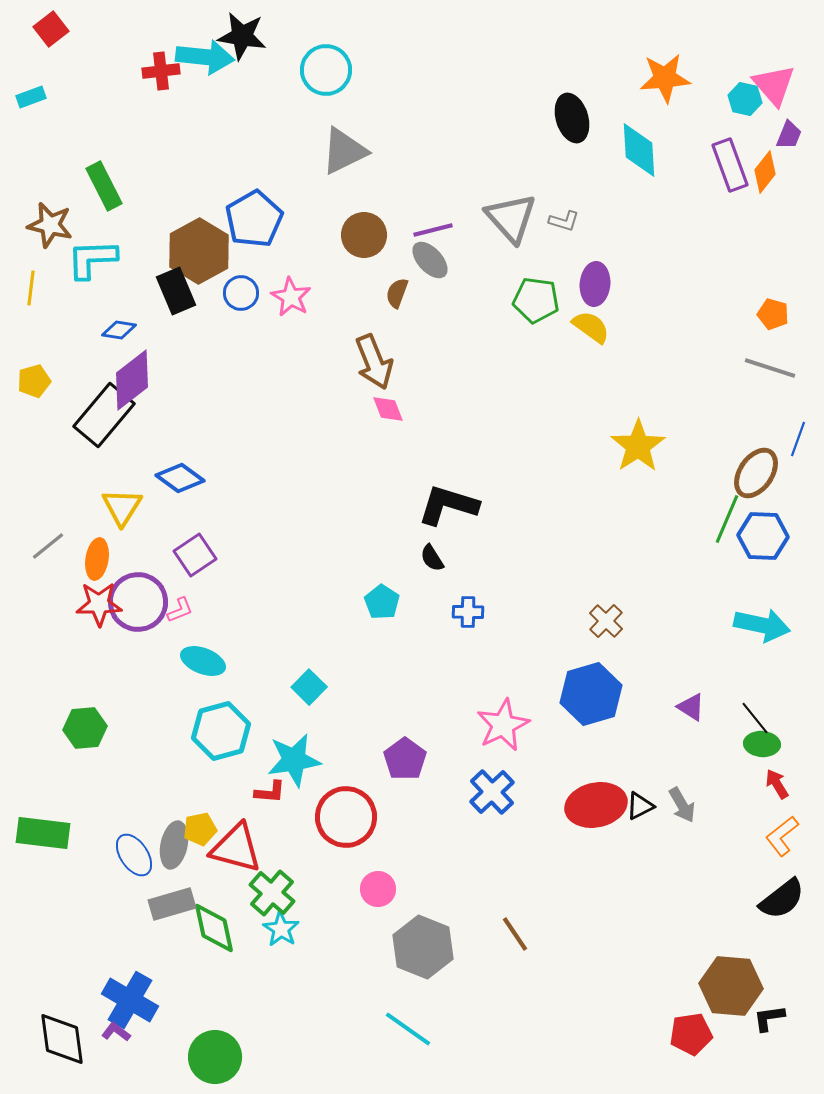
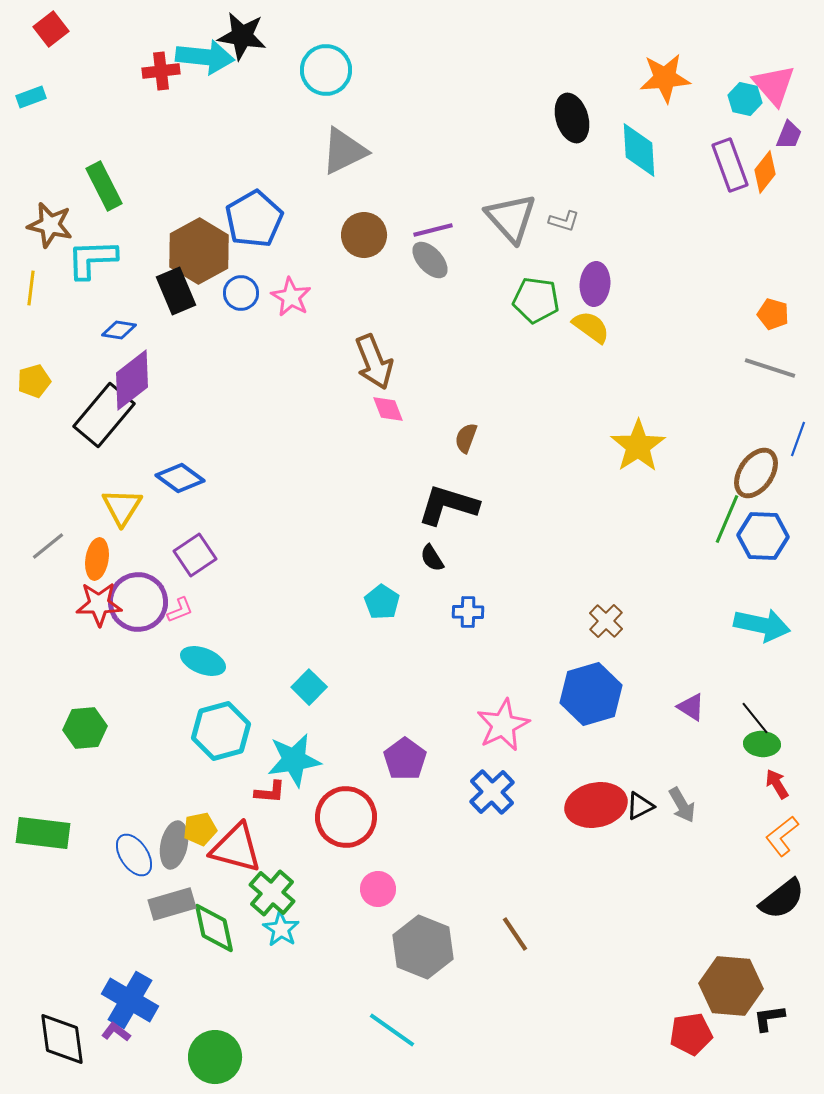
brown semicircle at (397, 293): moved 69 px right, 145 px down
cyan line at (408, 1029): moved 16 px left, 1 px down
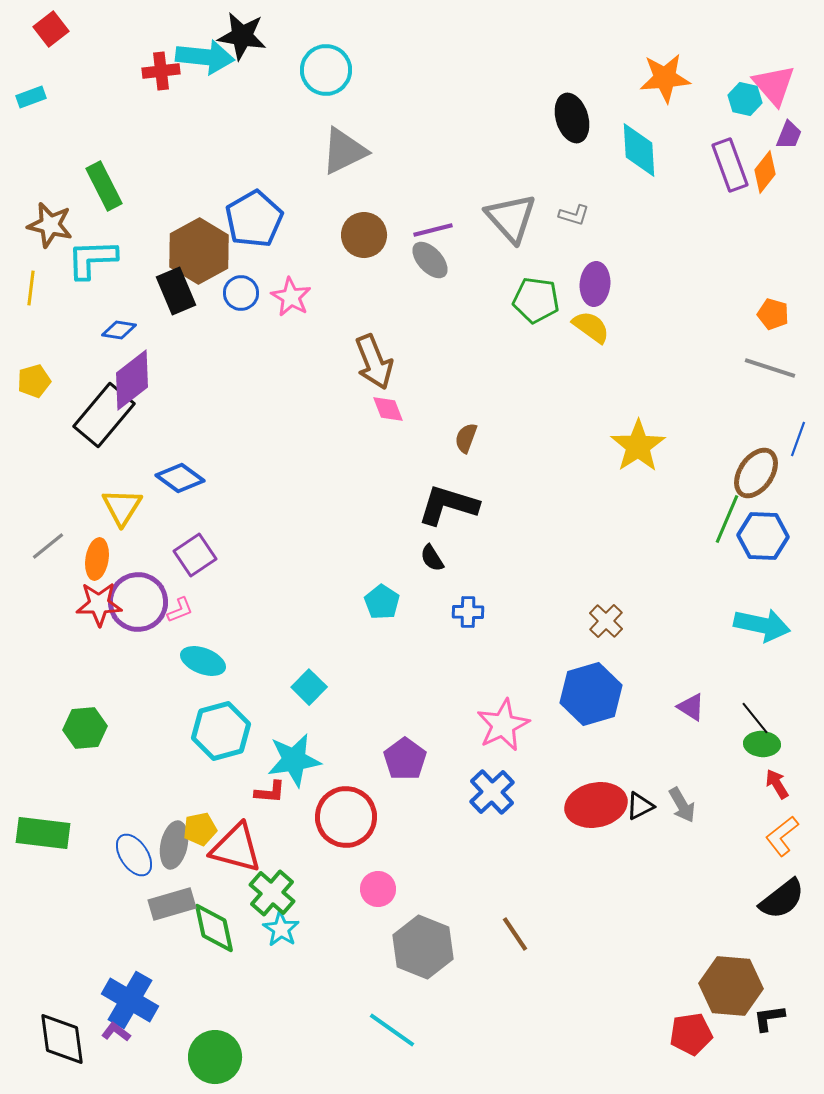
gray L-shape at (564, 221): moved 10 px right, 6 px up
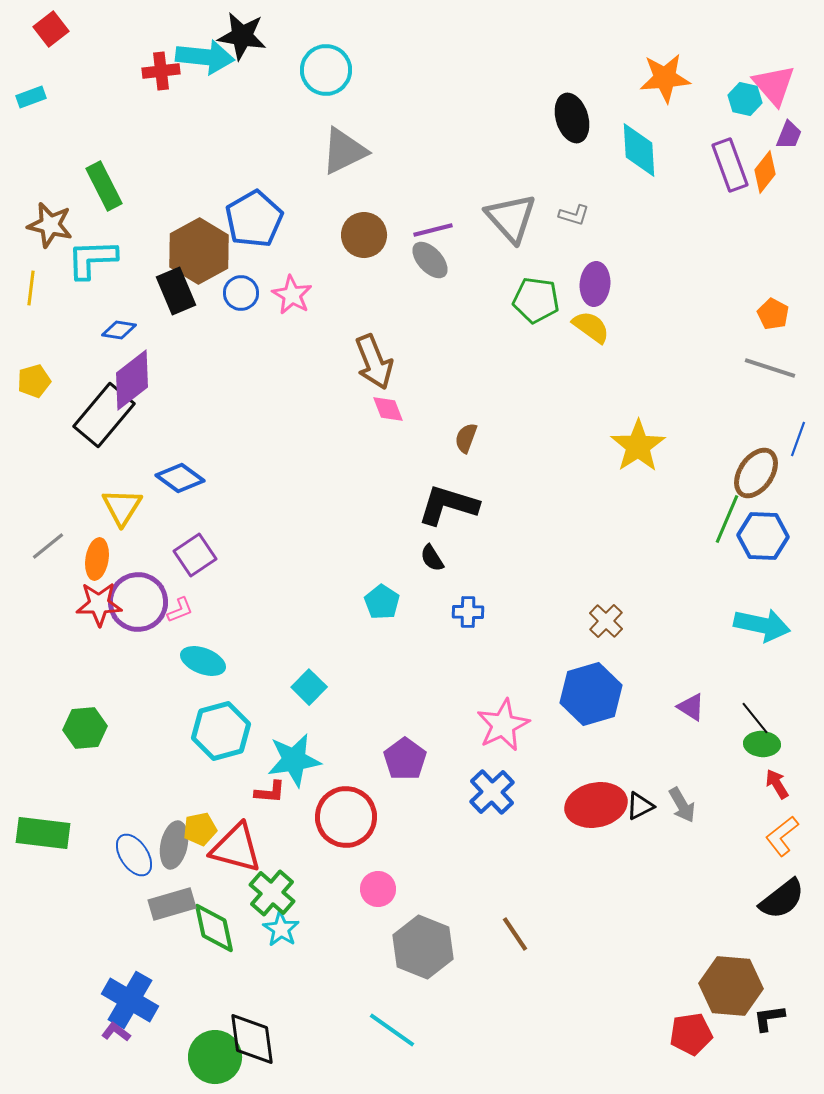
pink star at (291, 297): moved 1 px right, 2 px up
orange pentagon at (773, 314): rotated 12 degrees clockwise
black diamond at (62, 1039): moved 190 px right
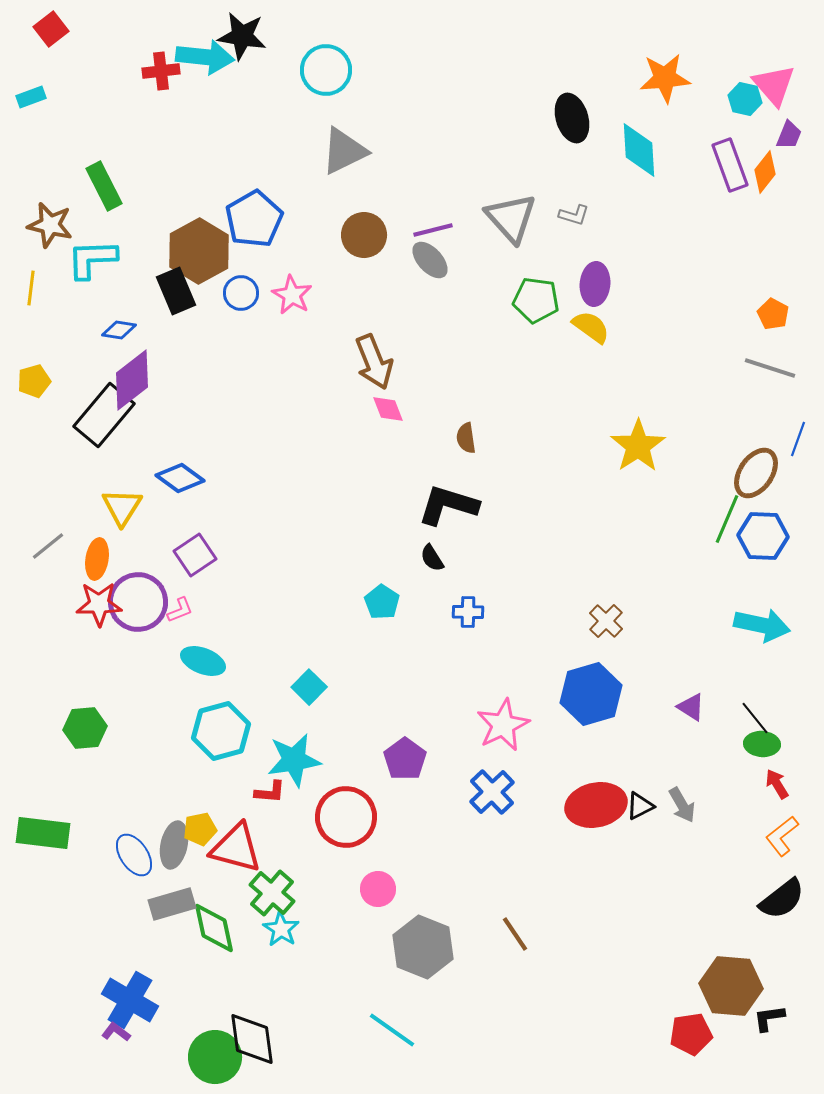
brown semicircle at (466, 438): rotated 28 degrees counterclockwise
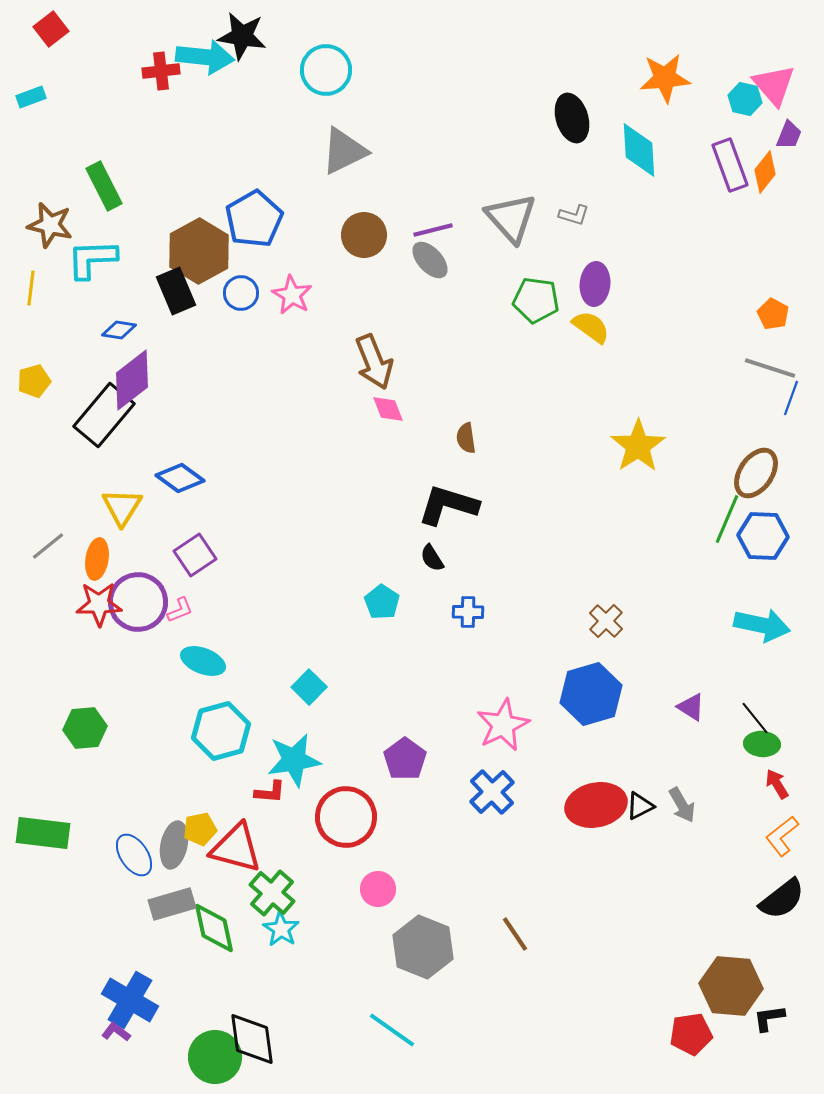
blue line at (798, 439): moved 7 px left, 41 px up
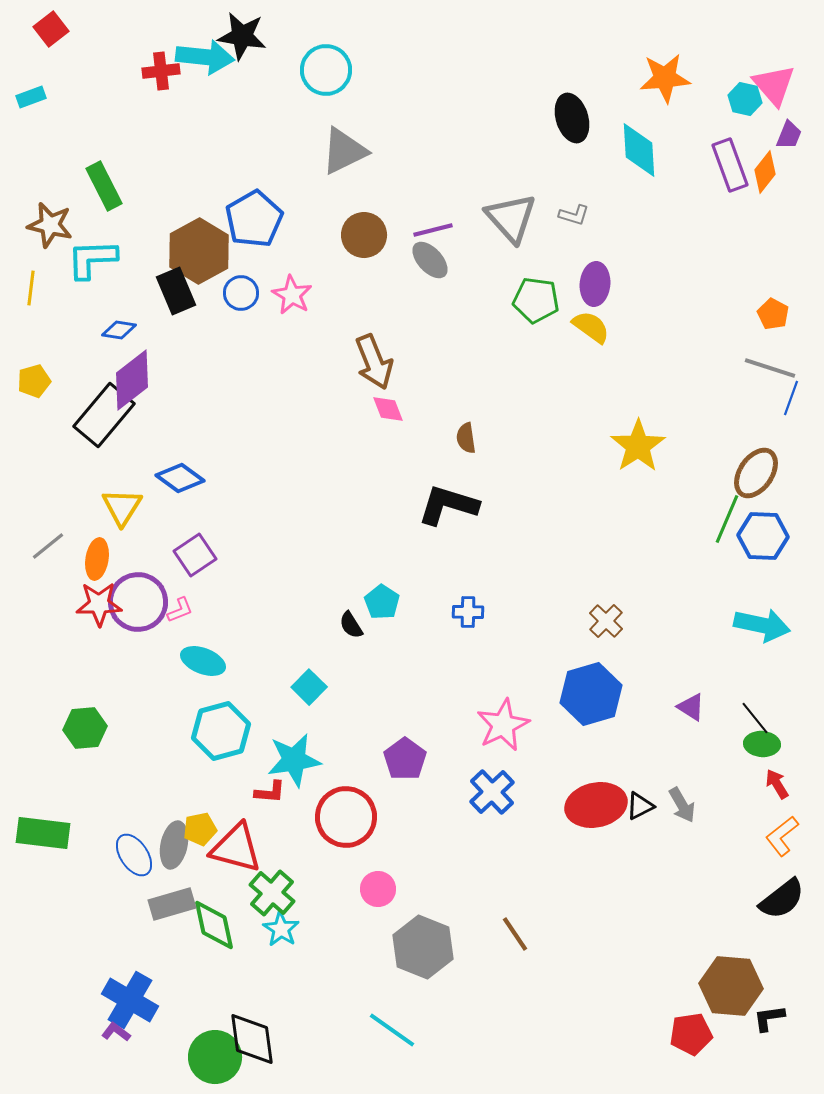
black semicircle at (432, 558): moved 81 px left, 67 px down
green diamond at (214, 928): moved 3 px up
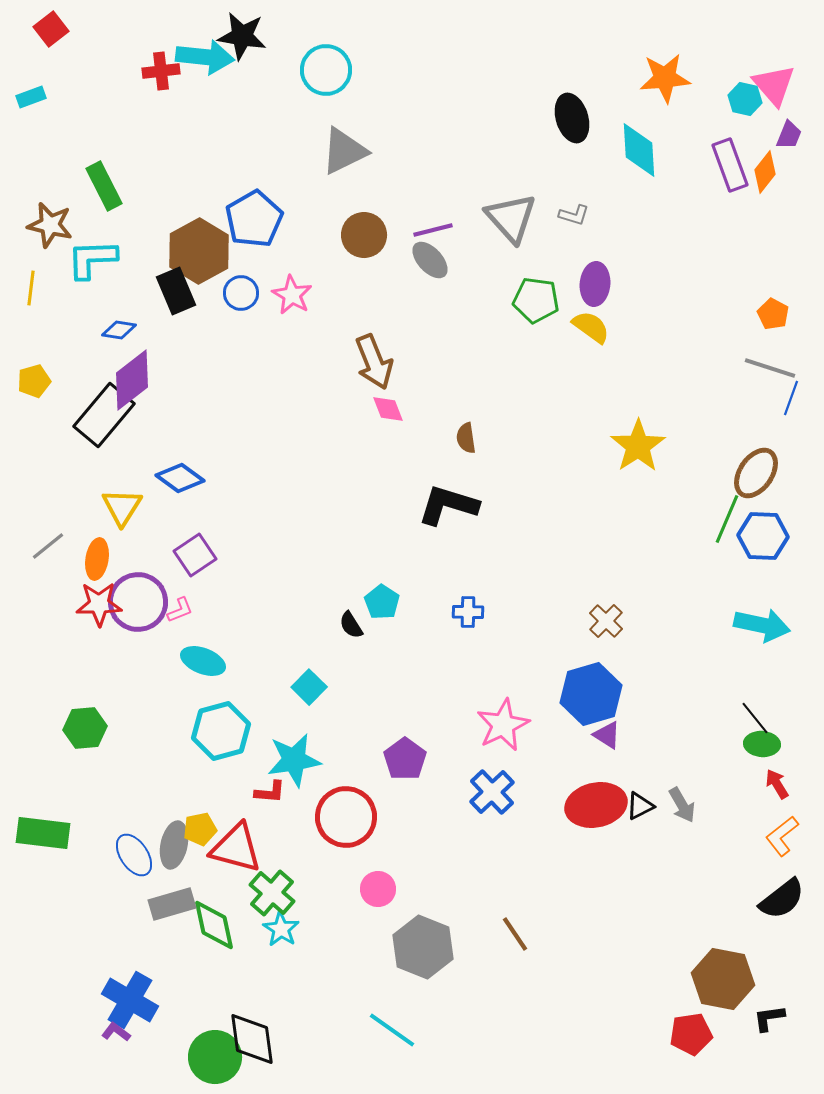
purple triangle at (691, 707): moved 84 px left, 28 px down
brown hexagon at (731, 986): moved 8 px left, 7 px up; rotated 6 degrees clockwise
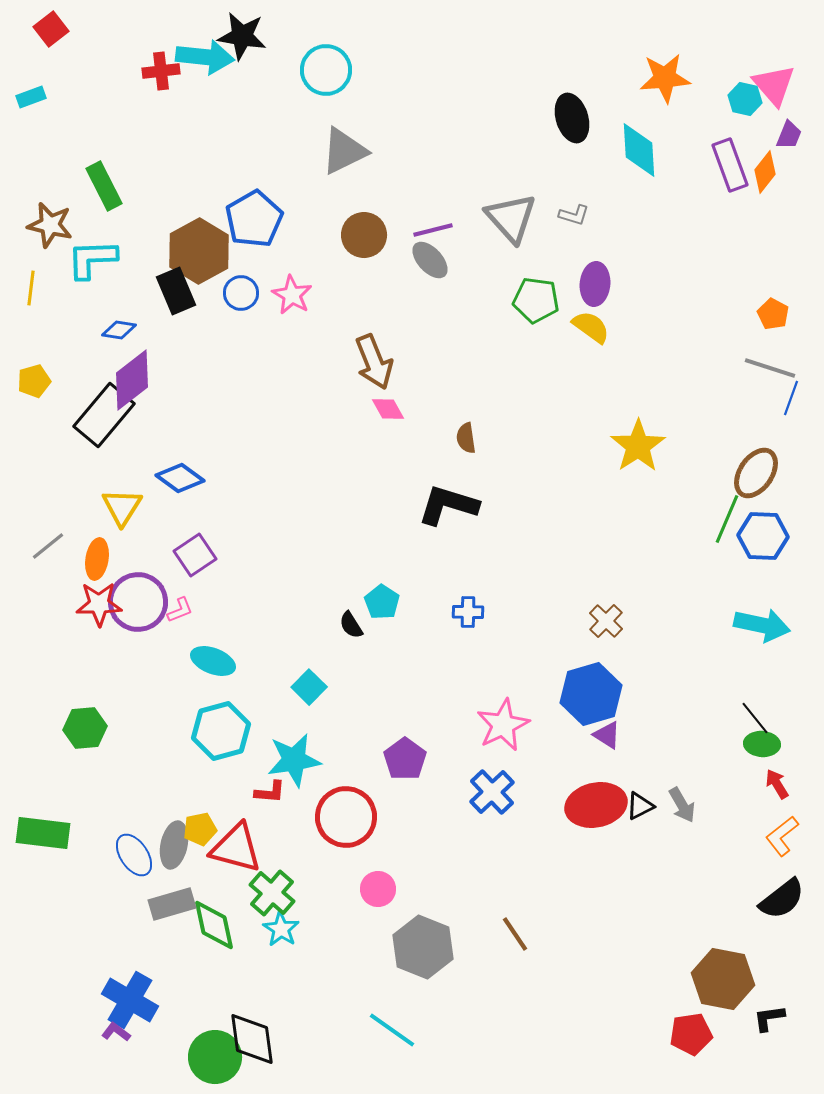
pink diamond at (388, 409): rotated 8 degrees counterclockwise
cyan ellipse at (203, 661): moved 10 px right
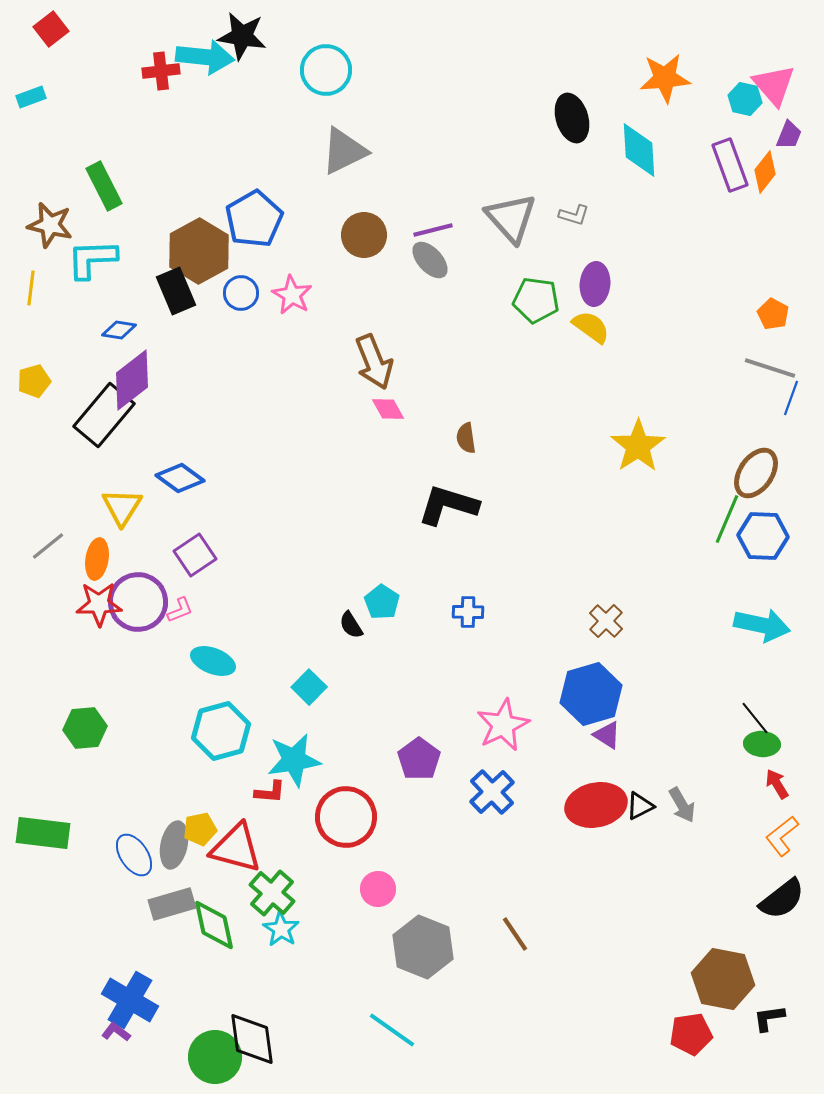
purple pentagon at (405, 759): moved 14 px right
